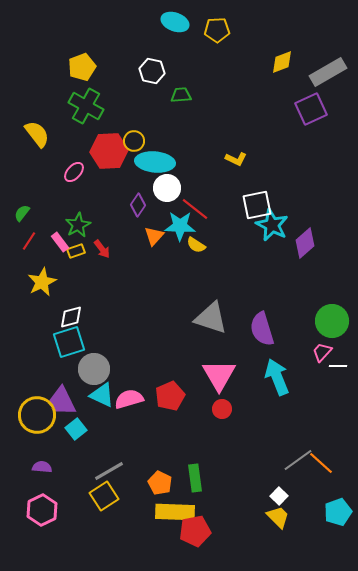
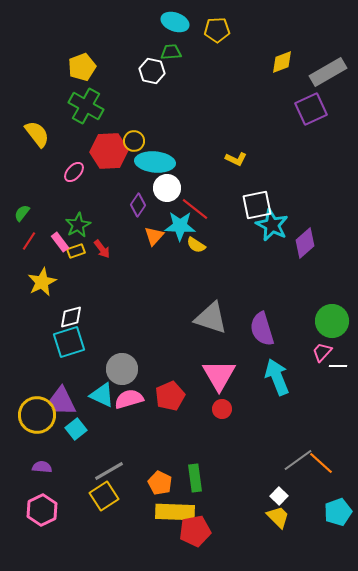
green trapezoid at (181, 95): moved 10 px left, 43 px up
gray circle at (94, 369): moved 28 px right
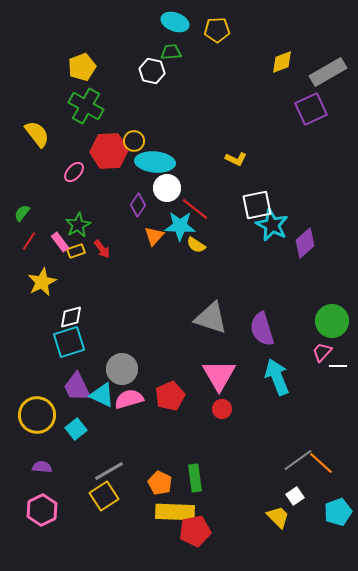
purple trapezoid at (62, 401): moved 15 px right, 14 px up
white square at (279, 496): moved 16 px right; rotated 12 degrees clockwise
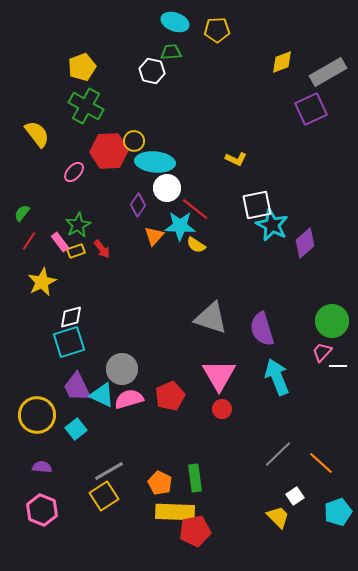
gray line at (298, 460): moved 20 px left, 6 px up; rotated 8 degrees counterclockwise
pink hexagon at (42, 510): rotated 12 degrees counterclockwise
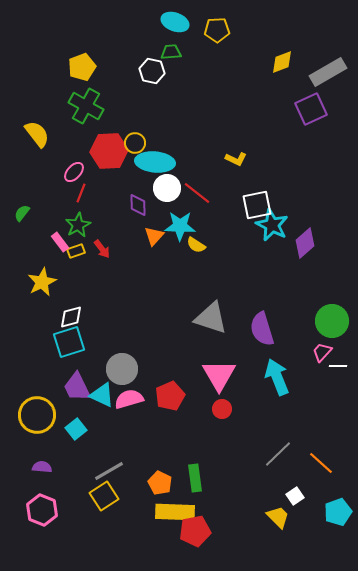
yellow circle at (134, 141): moved 1 px right, 2 px down
purple diamond at (138, 205): rotated 35 degrees counterclockwise
red line at (195, 209): moved 2 px right, 16 px up
red line at (29, 241): moved 52 px right, 48 px up; rotated 12 degrees counterclockwise
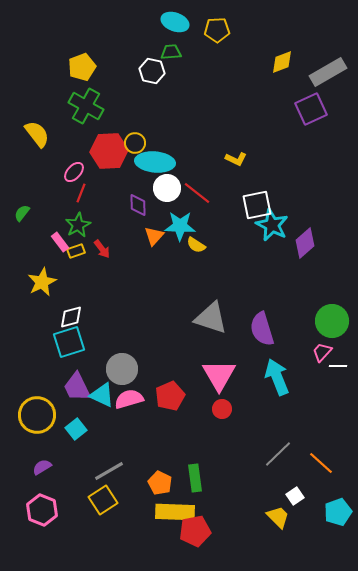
purple semicircle at (42, 467): rotated 36 degrees counterclockwise
yellow square at (104, 496): moved 1 px left, 4 px down
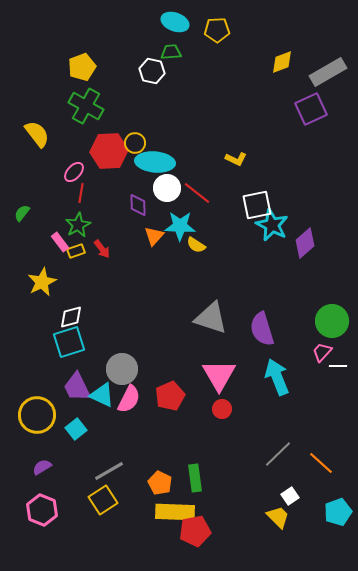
red line at (81, 193): rotated 12 degrees counterclockwise
pink semicircle at (129, 399): rotated 132 degrees clockwise
white square at (295, 496): moved 5 px left
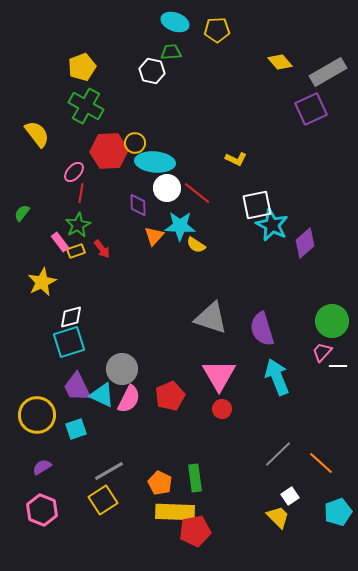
yellow diamond at (282, 62): moved 2 px left; rotated 70 degrees clockwise
cyan square at (76, 429): rotated 20 degrees clockwise
